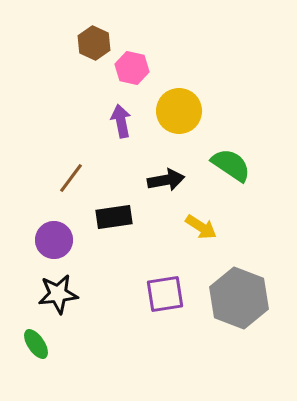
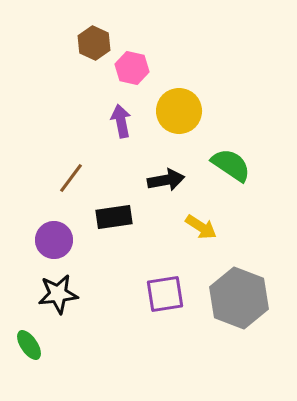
green ellipse: moved 7 px left, 1 px down
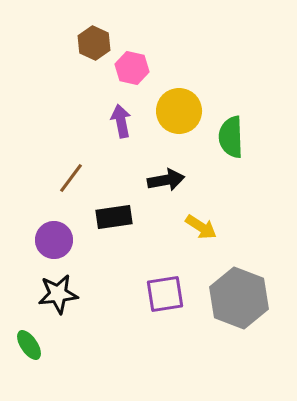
green semicircle: moved 28 px up; rotated 126 degrees counterclockwise
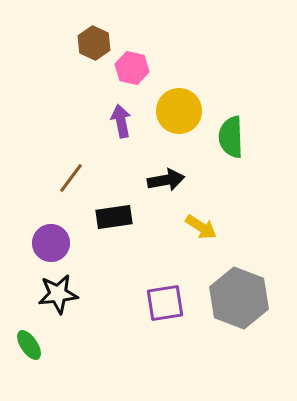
purple circle: moved 3 px left, 3 px down
purple square: moved 9 px down
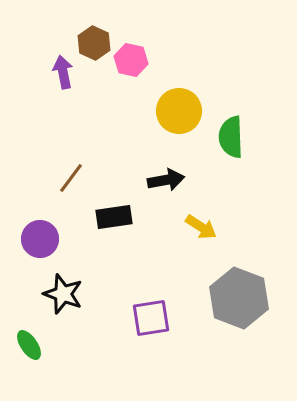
pink hexagon: moved 1 px left, 8 px up
purple arrow: moved 58 px left, 49 px up
purple circle: moved 11 px left, 4 px up
black star: moved 5 px right; rotated 27 degrees clockwise
purple square: moved 14 px left, 15 px down
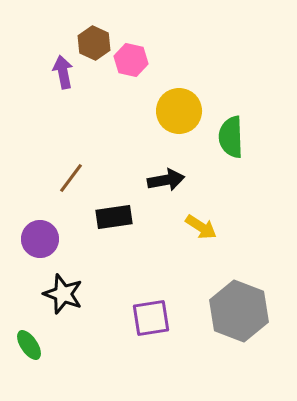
gray hexagon: moved 13 px down
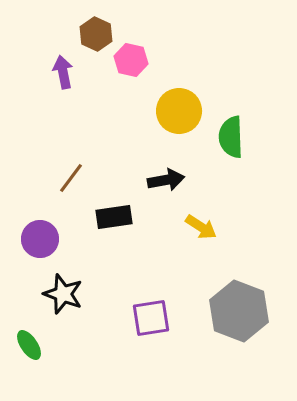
brown hexagon: moved 2 px right, 9 px up
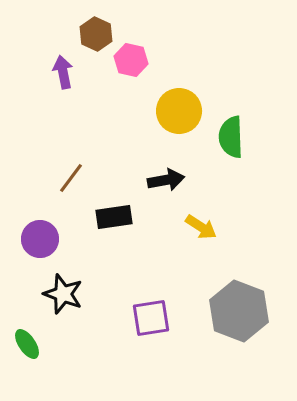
green ellipse: moved 2 px left, 1 px up
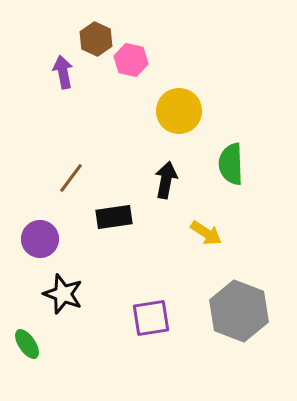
brown hexagon: moved 5 px down
green semicircle: moved 27 px down
black arrow: rotated 69 degrees counterclockwise
yellow arrow: moved 5 px right, 6 px down
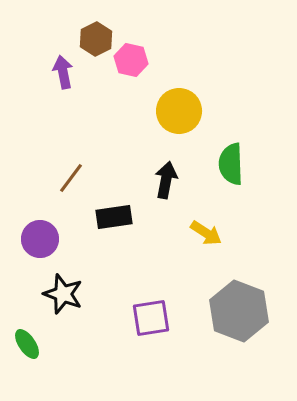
brown hexagon: rotated 8 degrees clockwise
